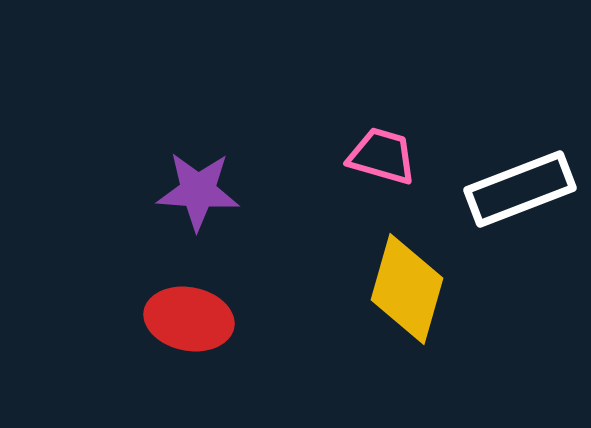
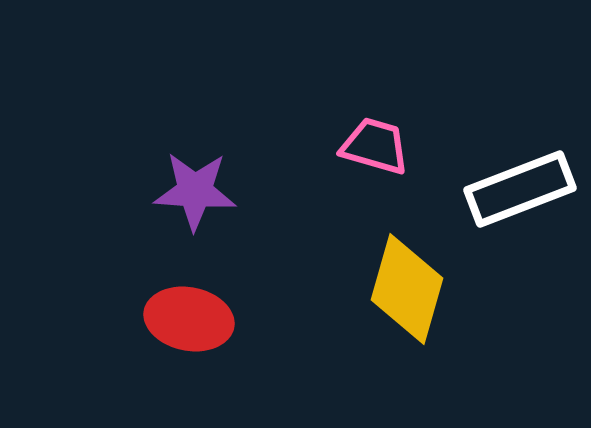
pink trapezoid: moved 7 px left, 10 px up
purple star: moved 3 px left
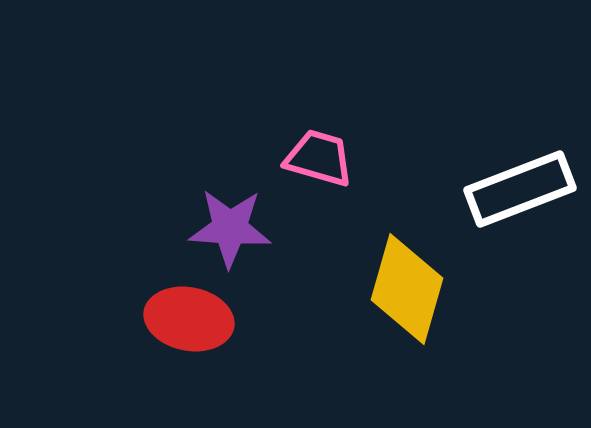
pink trapezoid: moved 56 px left, 12 px down
purple star: moved 35 px right, 37 px down
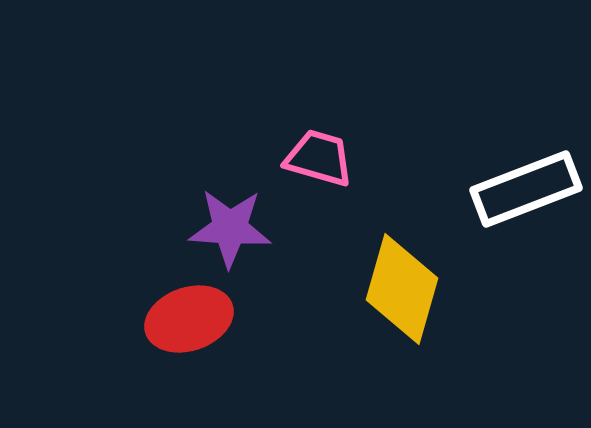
white rectangle: moved 6 px right
yellow diamond: moved 5 px left
red ellipse: rotated 30 degrees counterclockwise
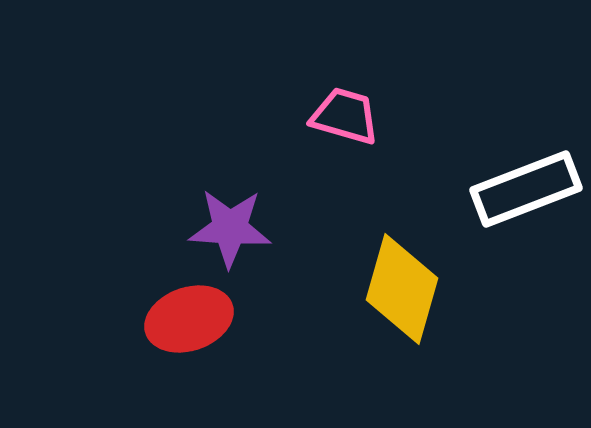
pink trapezoid: moved 26 px right, 42 px up
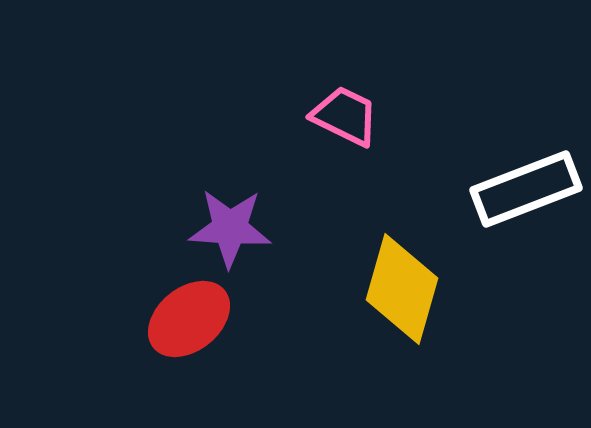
pink trapezoid: rotated 10 degrees clockwise
red ellipse: rotated 20 degrees counterclockwise
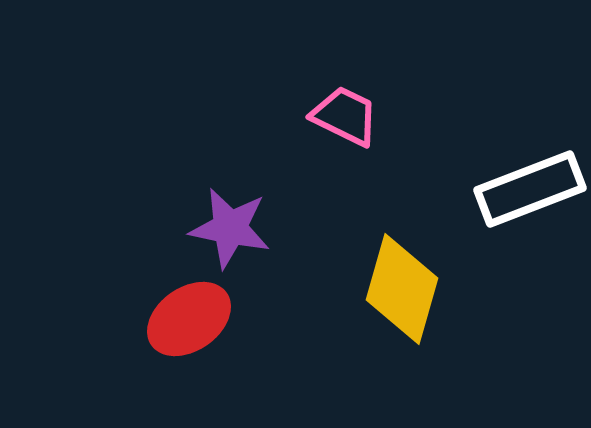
white rectangle: moved 4 px right
purple star: rotated 8 degrees clockwise
red ellipse: rotated 4 degrees clockwise
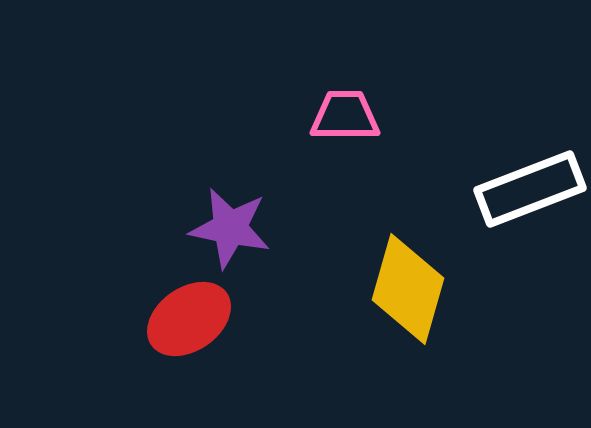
pink trapezoid: rotated 26 degrees counterclockwise
yellow diamond: moved 6 px right
